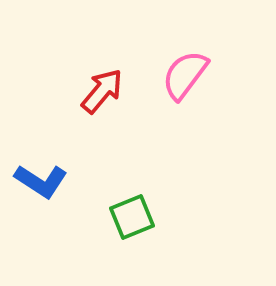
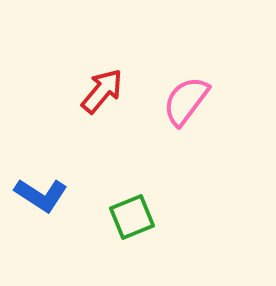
pink semicircle: moved 1 px right, 26 px down
blue L-shape: moved 14 px down
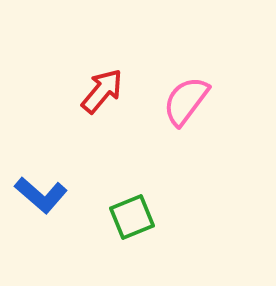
blue L-shape: rotated 8 degrees clockwise
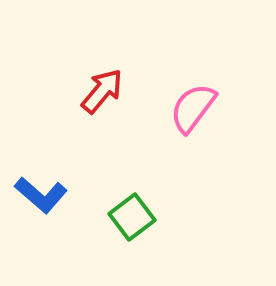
pink semicircle: moved 7 px right, 7 px down
green square: rotated 15 degrees counterclockwise
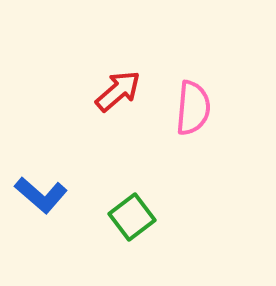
red arrow: moved 16 px right; rotated 9 degrees clockwise
pink semicircle: rotated 148 degrees clockwise
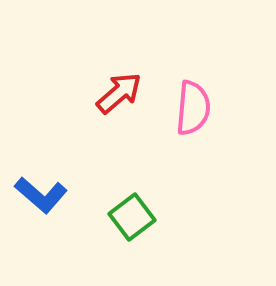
red arrow: moved 1 px right, 2 px down
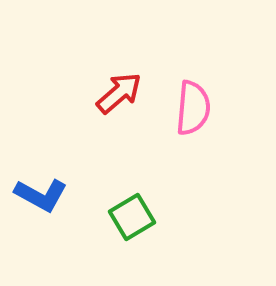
blue L-shape: rotated 12 degrees counterclockwise
green square: rotated 6 degrees clockwise
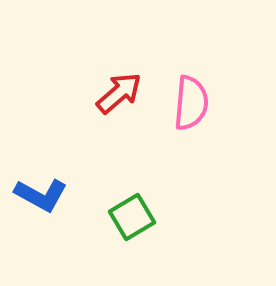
pink semicircle: moved 2 px left, 5 px up
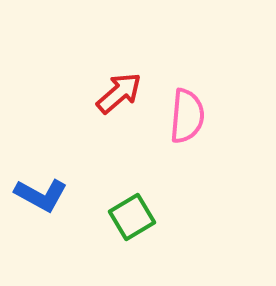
pink semicircle: moved 4 px left, 13 px down
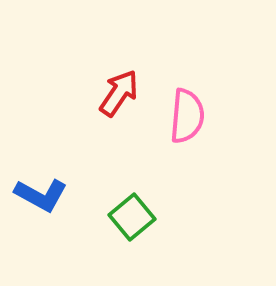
red arrow: rotated 15 degrees counterclockwise
green square: rotated 9 degrees counterclockwise
